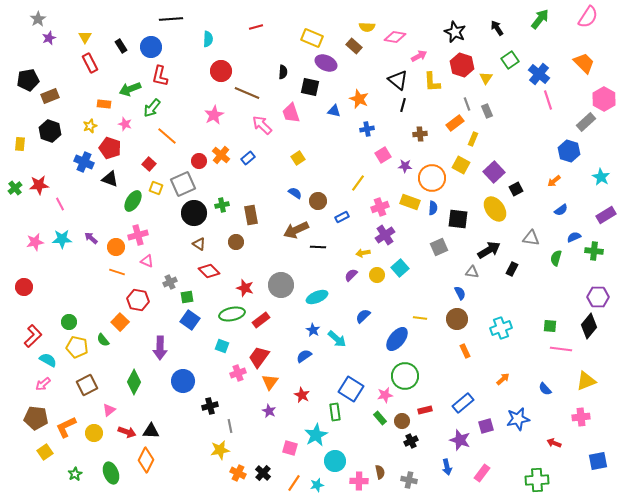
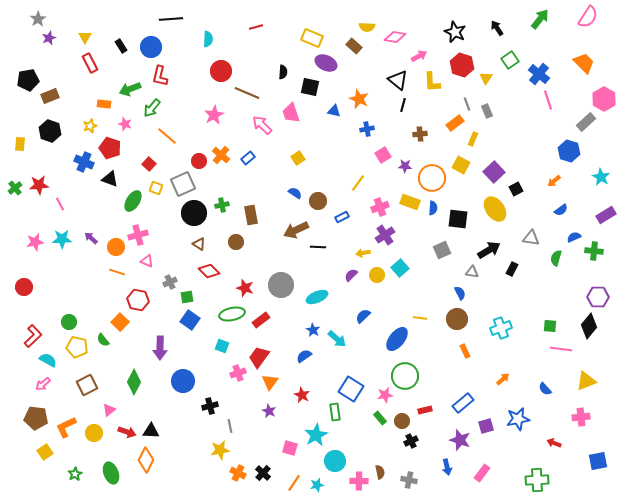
gray square at (439, 247): moved 3 px right, 3 px down
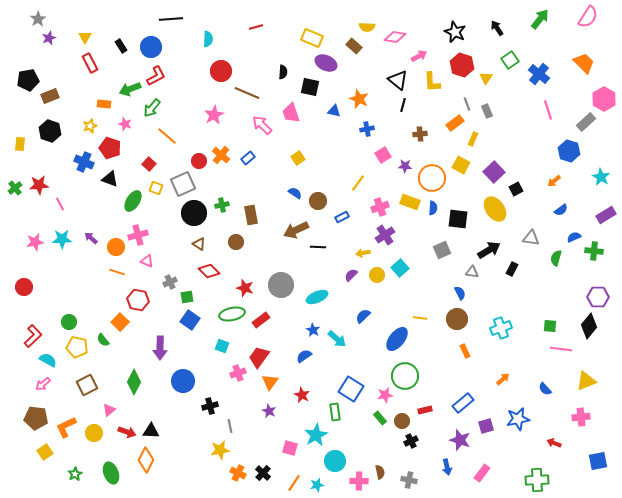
red L-shape at (160, 76): moved 4 px left; rotated 130 degrees counterclockwise
pink line at (548, 100): moved 10 px down
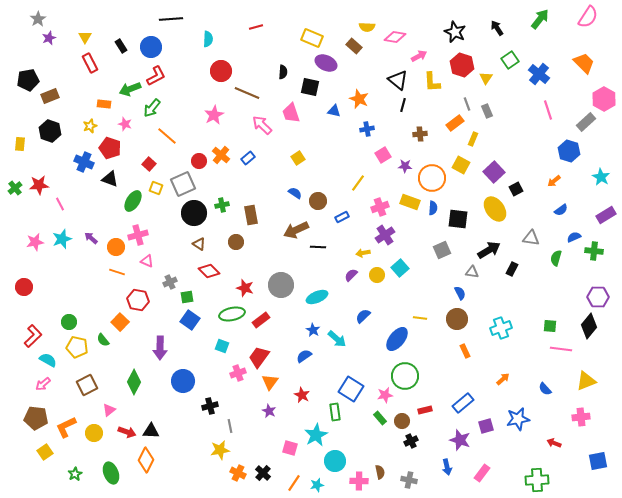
cyan star at (62, 239): rotated 18 degrees counterclockwise
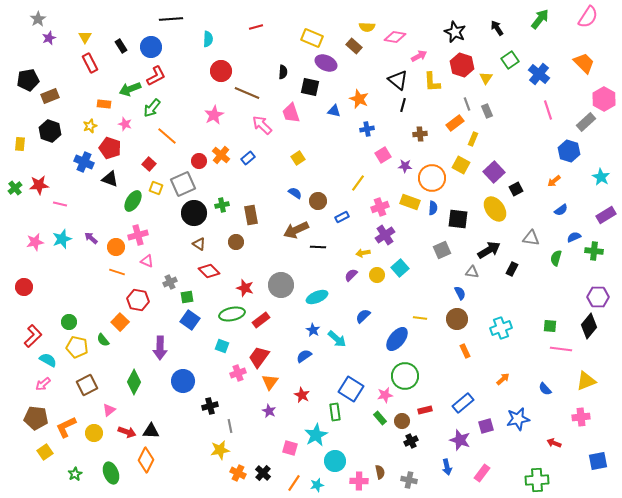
pink line at (60, 204): rotated 48 degrees counterclockwise
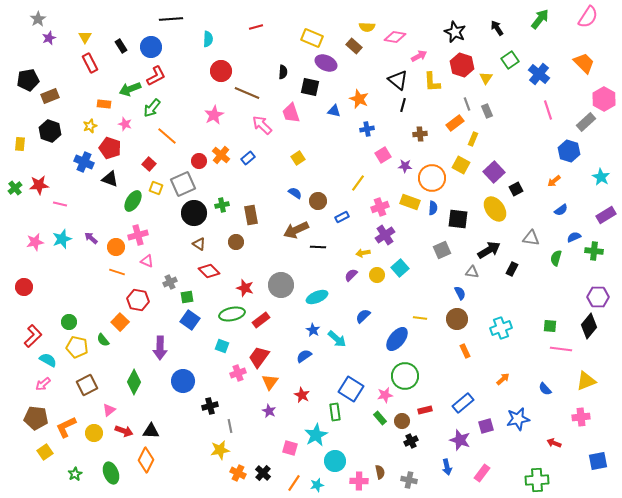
red arrow at (127, 432): moved 3 px left, 1 px up
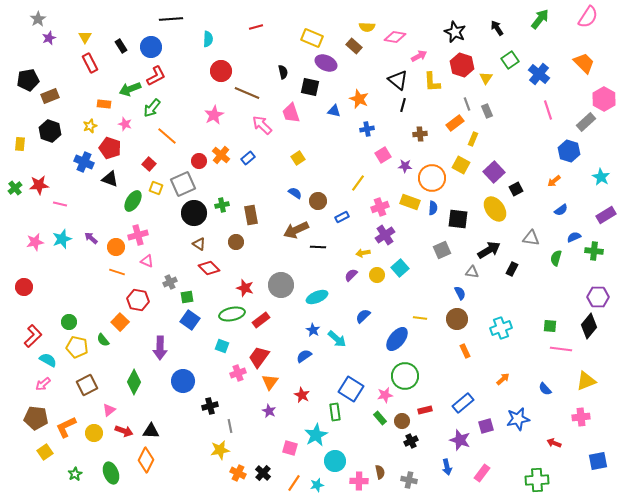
black semicircle at (283, 72): rotated 16 degrees counterclockwise
red diamond at (209, 271): moved 3 px up
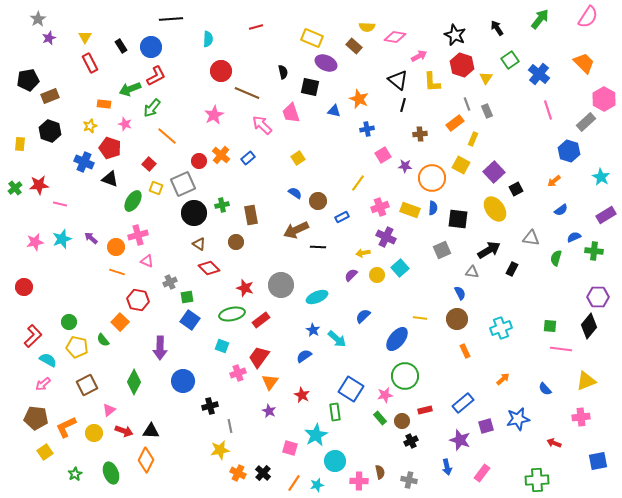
black star at (455, 32): moved 3 px down
yellow rectangle at (410, 202): moved 8 px down
purple cross at (385, 235): moved 1 px right, 2 px down; rotated 30 degrees counterclockwise
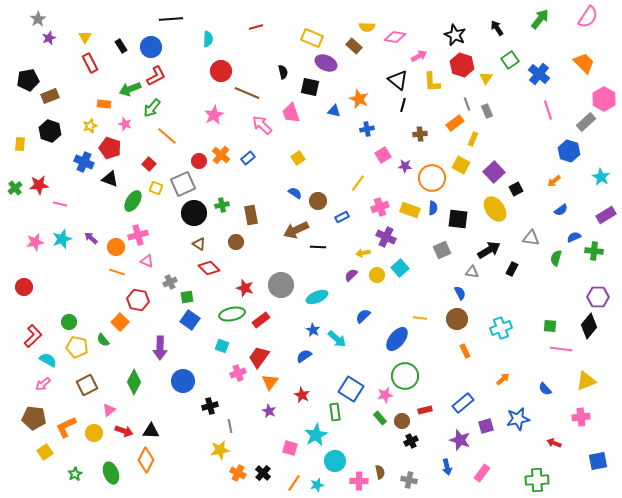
brown pentagon at (36, 418): moved 2 px left
